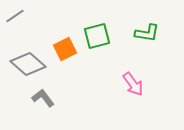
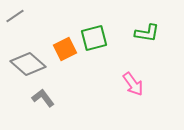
green square: moved 3 px left, 2 px down
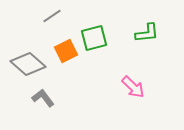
gray line: moved 37 px right
green L-shape: rotated 15 degrees counterclockwise
orange square: moved 1 px right, 2 px down
pink arrow: moved 3 px down; rotated 10 degrees counterclockwise
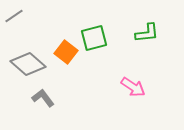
gray line: moved 38 px left
orange square: moved 1 px down; rotated 25 degrees counterclockwise
pink arrow: rotated 10 degrees counterclockwise
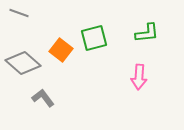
gray line: moved 5 px right, 3 px up; rotated 54 degrees clockwise
orange square: moved 5 px left, 2 px up
gray diamond: moved 5 px left, 1 px up
pink arrow: moved 6 px right, 10 px up; rotated 60 degrees clockwise
